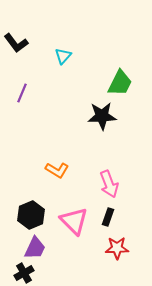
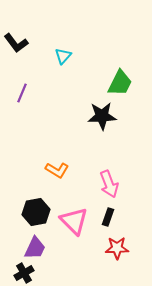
black hexagon: moved 5 px right, 3 px up; rotated 12 degrees clockwise
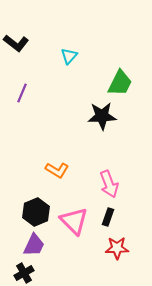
black L-shape: rotated 15 degrees counterclockwise
cyan triangle: moved 6 px right
black hexagon: rotated 12 degrees counterclockwise
purple trapezoid: moved 1 px left, 3 px up
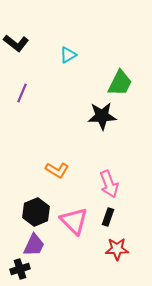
cyan triangle: moved 1 px left, 1 px up; rotated 18 degrees clockwise
red star: moved 1 px down
black cross: moved 4 px left, 4 px up; rotated 12 degrees clockwise
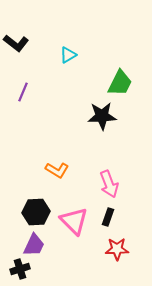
purple line: moved 1 px right, 1 px up
black hexagon: rotated 20 degrees clockwise
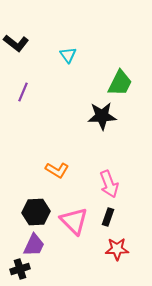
cyan triangle: rotated 36 degrees counterclockwise
